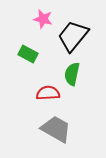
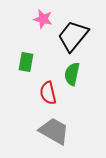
green rectangle: moved 2 px left, 8 px down; rotated 72 degrees clockwise
red semicircle: rotated 100 degrees counterclockwise
gray trapezoid: moved 2 px left, 2 px down
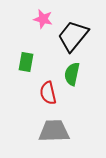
gray trapezoid: rotated 32 degrees counterclockwise
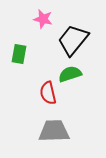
black trapezoid: moved 4 px down
green rectangle: moved 7 px left, 8 px up
green semicircle: moved 2 px left; rotated 60 degrees clockwise
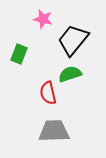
green rectangle: rotated 12 degrees clockwise
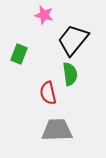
pink star: moved 1 px right, 4 px up
green semicircle: rotated 100 degrees clockwise
gray trapezoid: moved 3 px right, 1 px up
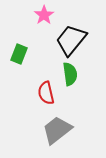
pink star: rotated 24 degrees clockwise
black trapezoid: moved 2 px left
red semicircle: moved 2 px left
gray trapezoid: rotated 36 degrees counterclockwise
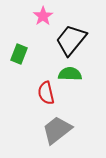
pink star: moved 1 px left, 1 px down
green semicircle: rotated 80 degrees counterclockwise
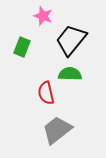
pink star: rotated 18 degrees counterclockwise
green rectangle: moved 3 px right, 7 px up
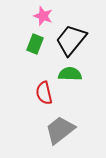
green rectangle: moved 13 px right, 3 px up
red semicircle: moved 2 px left
gray trapezoid: moved 3 px right
